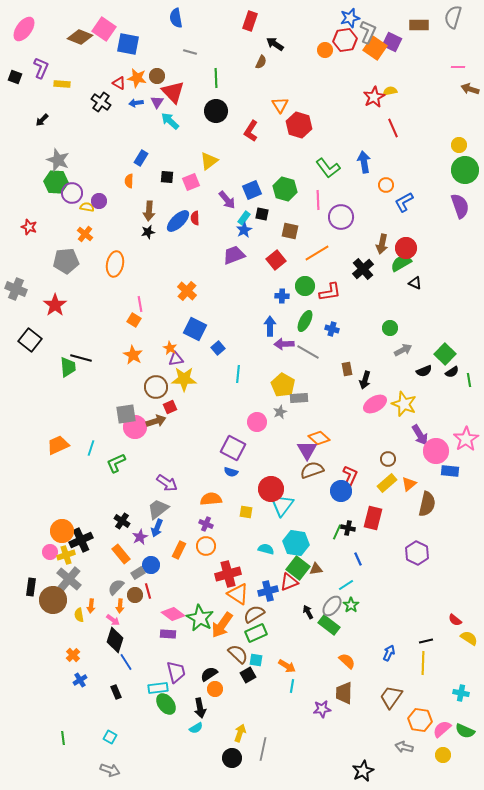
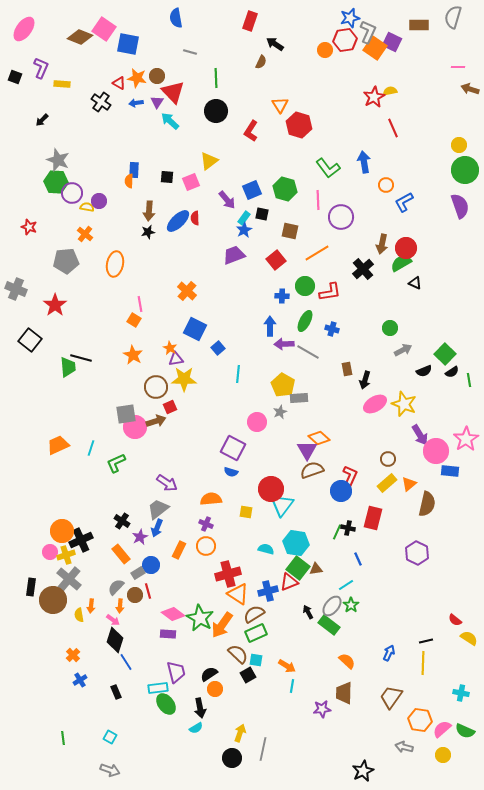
blue rectangle at (141, 158): moved 7 px left, 12 px down; rotated 28 degrees counterclockwise
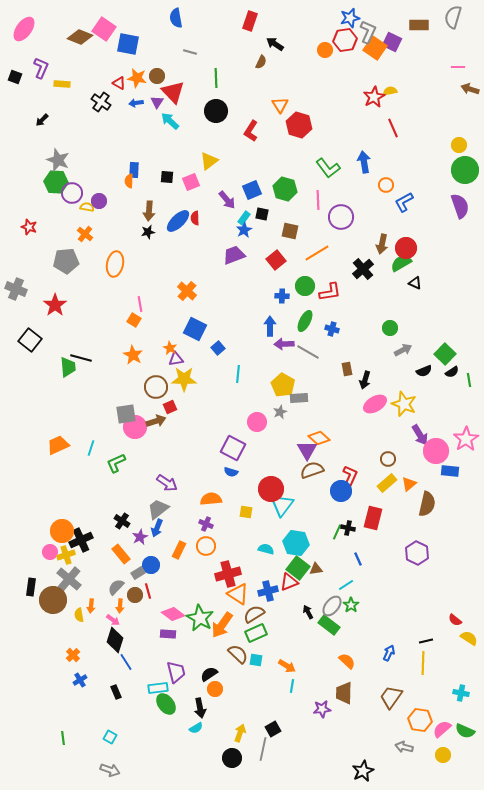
black square at (248, 675): moved 25 px right, 54 px down
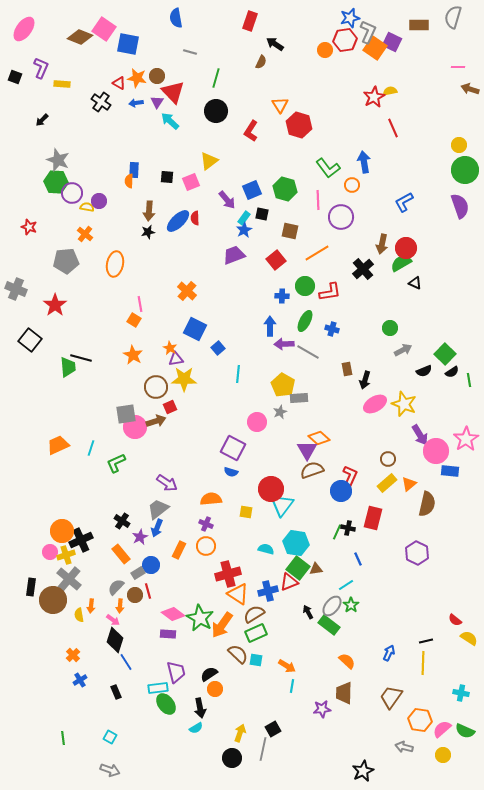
green line at (216, 78): rotated 18 degrees clockwise
orange circle at (386, 185): moved 34 px left
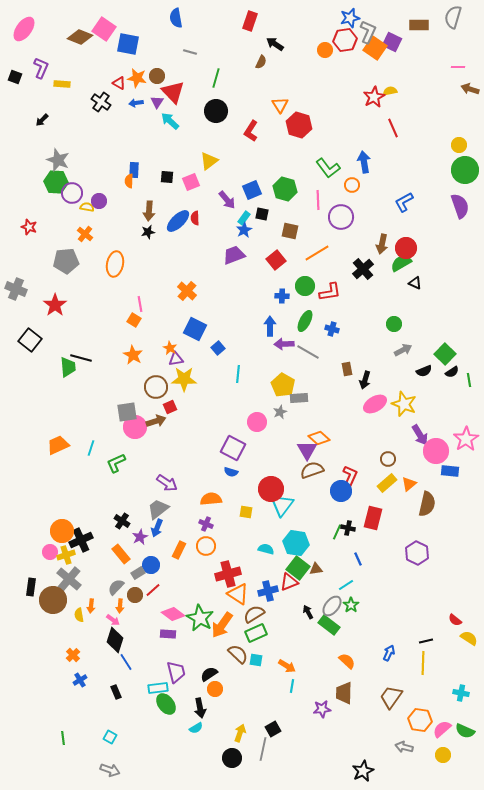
green circle at (390, 328): moved 4 px right, 4 px up
gray square at (126, 414): moved 1 px right, 2 px up
red line at (148, 591): moved 5 px right, 1 px up; rotated 63 degrees clockwise
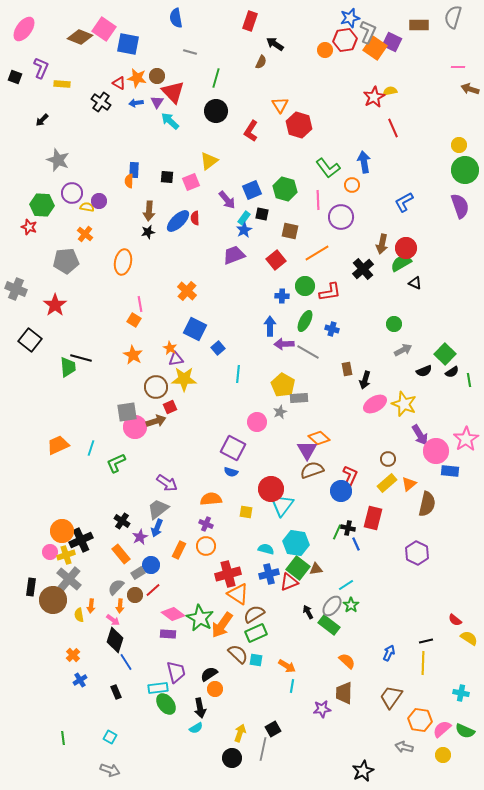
green hexagon at (56, 182): moved 14 px left, 23 px down
orange ellipse at (115, 264): moved 8 px right, 2 px up
blue line at (358, 559): moved 2 px left, 15 px up
blue cross at (268, 591): moved 1 px right, 17 px up
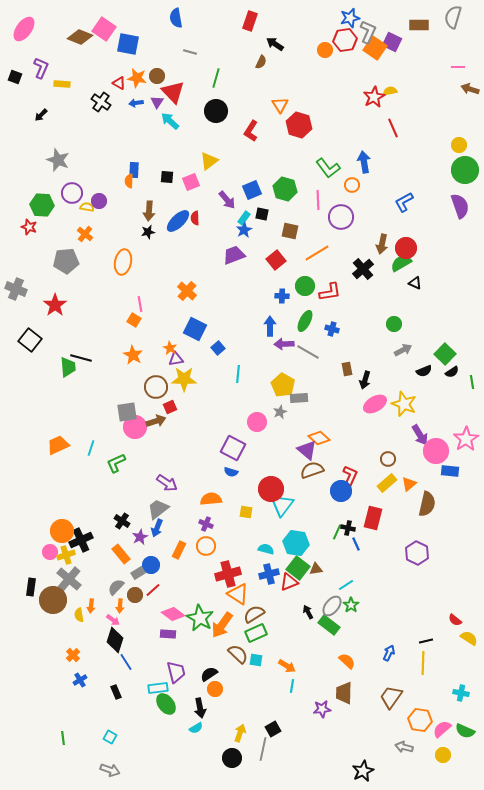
black arrow at (42, 120): moved 1 px left, 5 px up
green line at (469, 380): moved 3 px right, 2 px down
purple triangle at (307, 450): rotated 20 degrees counterclockwise
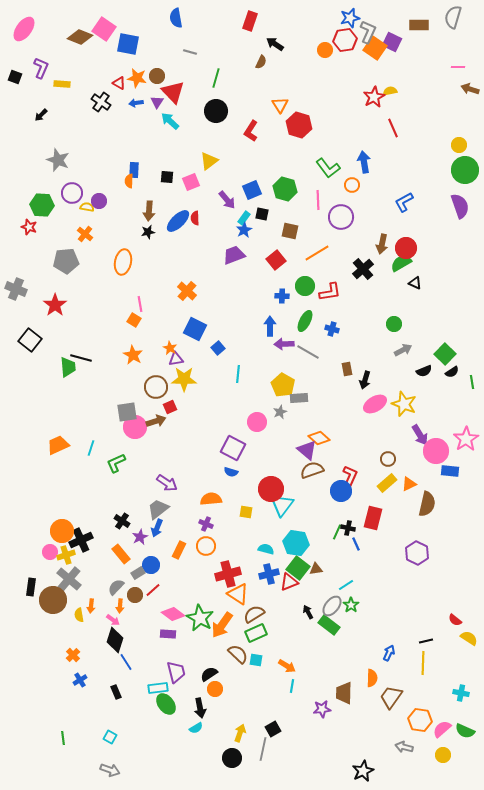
orange triangle at (409, 484): rotated 14 degrees clockwise
orange semicircle at (347, 661): moved 25 px right, 17 px down; rotated 48 degrees clockwise
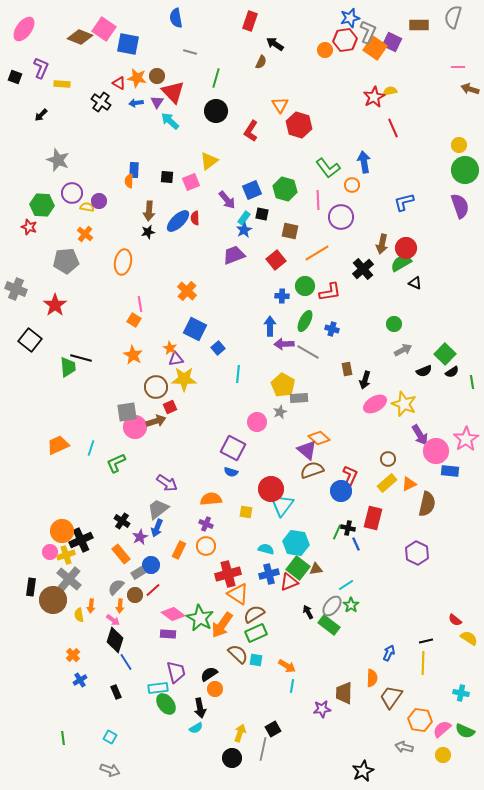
blue L-shape at (404, 202): rotated 15 degrees clockwise
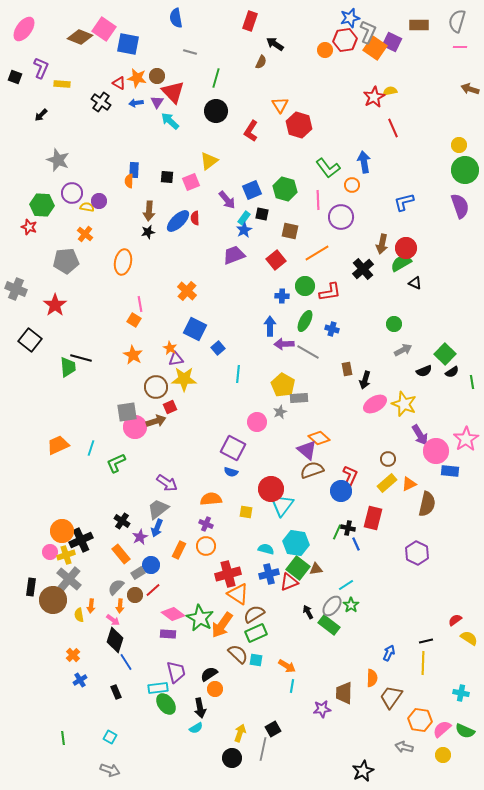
gray semicircle at (453, 17): moved 4 px right, 4 px down
pink line at (458, 67): moved 2 px right, 20 px up
red semicircle at (455, 620): rotated 104 degrees clockwise
